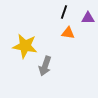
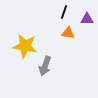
purple triangle: moved 1 px left, 1 px down
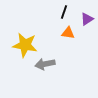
purple triangle: rotated 32 degrees counterclockwise
yellow star: moved 1 px up
gray arrow: moved 2 px up; rotated 60 degrees clockwise
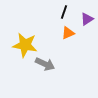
orange triangle: rotated 32 degrees counterclockwise
gray arrow: rotated 144 degrees counterclockwise
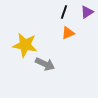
purple triangle: moved 7 px up
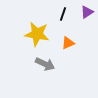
black line: moved 1 px left, 2 px down
orange triangle: moved 10 px down
yellow star: moved 12 px right, 11 px up
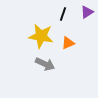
yellow star: moved 4 px right, 2 px down
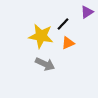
black line: moved 10 px down; rotated 24 degrees clockwise
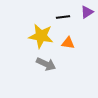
black line: moved 7 px up; rotated 40 degrees clockwise
orange triangle: rotated 32 degrees clockwise
gray arrow: moved 1 px right
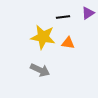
purple triangle: moved 1 px right, 1 px down
yellow star: moved 2 px right, 1 px down
gray arrow: moved 6 px left, 6 px down
